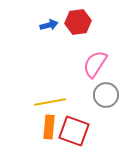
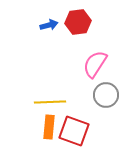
yellow line: rotated 8 degrees clockwise
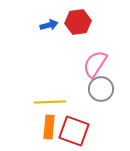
gray circle: moved 5 px left, 6 px up
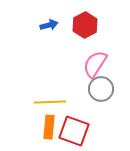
red hexagon: moved 7 px right, 3 px down; rotated 20 degrees counterclockwise
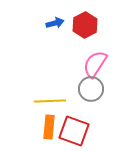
blue arrow: moved 6 px right, 2 px up
gray circle: moved 10 px left
yellow line: moved 1 px up
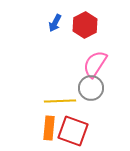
blue arrow: rotated 132 degrees clockwise
gray circle: moved 1 px up
yellow line: moved 10 px right
orange rectangle: moved 1 px down
red square: moved 1 px left
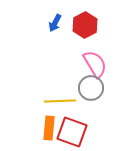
pink semicircle: rotated 116 degrees clockwise
red square: moved 1 px left, 1 px down
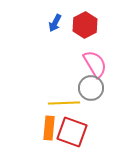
yellow line: moved 4 px right, 2 px down
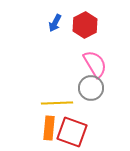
yellow line: moved 7 px left
